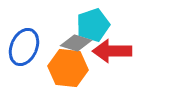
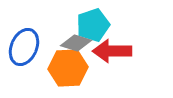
orange hexagon: rotated 9 degrees counterclockwise
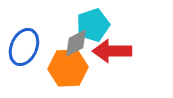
gray diamond: rotated 44 degrees counterclockwise
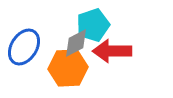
blue ellipse: rotated 9 degrees clockwise
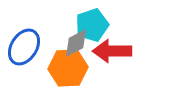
cyan pentagon: moved 1 px left
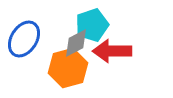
blue ellipse: moved 8 px up
orange hexagon: rotated 12 degrees counterclockwise
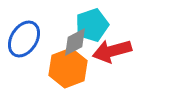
gray diamond: moved 1 px left, 1 px up
red arrow: rotated 15 degrees counterclockwise
orange hexagon: rotated 6 degrees counterclockwise
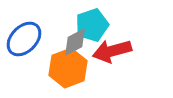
blue ellipse: rotated 12 degrees clockwise
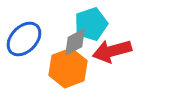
cyan pentagon: moved 1 px left, 1 px up
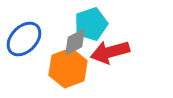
red arrow: moved 2 px left, 1 px down
